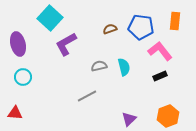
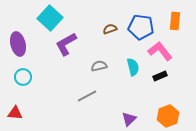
cyan semicircle: moved 9 px right
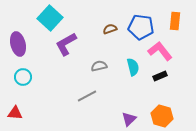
orange hexagon: moved 6 px left; rotated 25 degrees counterclockwise
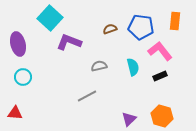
purple L-shape: moved 3 px right, 2 px up; rotated 50 degrees clockwise
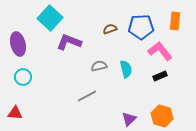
blue pentagon: rotated 10 degrees counterclockwise
cyan semicircle: moved 7 px left, 2 px down
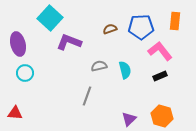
cyan semicircle: moved 1 px left, 1 px down
cyan circle: moved 2 px right, 4 px up
gray line: rotated 42 degrees counterclockwise
